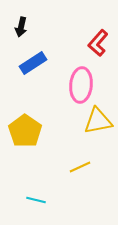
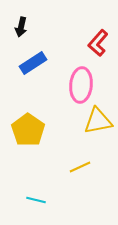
yellow pentagon: moved 3 px right, 1 px up
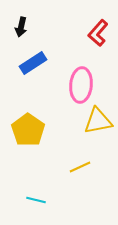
red L-shape: moved 10 px up
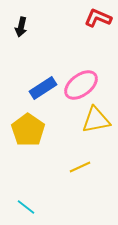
red L-shape: moved 15 px up; rotated 72 degrees clockwise
blue rectangle: moved 10 px right, 25 px down
pink ellipse: rotated 48 degrees clockwise
yellow triangle: moved 2 px left, 1 px up
cyan line: moved 10 px left, 7 px down; rotated 24 degrees clockwise
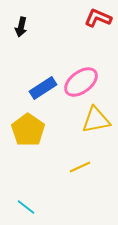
pink ellipse: moved 3 px up
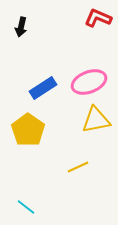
pink ellipse: moved 8 px right; rotated 16 degrees clockwise
yellow line: moved 2 px left
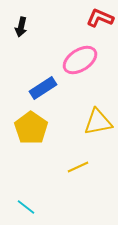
red L-shape: moved 2 px right
pink ellipse: moved 9 px left, 22 px up; rotated 12 degrees counterclockwise
yellow triangle: moved 2 px right, 2 px down
yellow pentagon: moved 3 px right, 2 px up
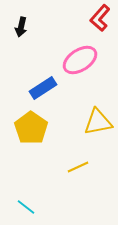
red L-shape: rotated 72 degrees counterclockwise
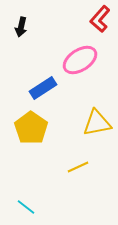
red L-shape: moved 1 px down
yellow triangle: moved 1 px left, 1 px down
